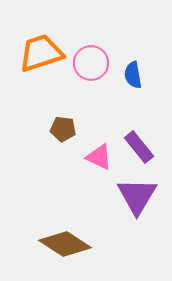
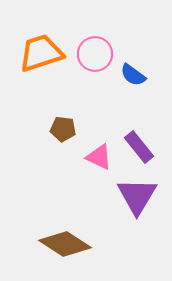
pink circle: moved 4 px right, 9 px up
blue semicircle: rotated 44 degrees counterclockwise
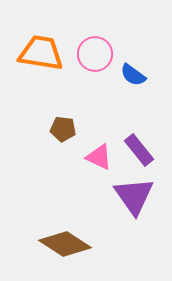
orange trapezoid: rotated 27 degrees clockwise
purple rectangle: moved 3 px down
purple triangle: moved 3 px left; rotated 6 degrees counterclockwise
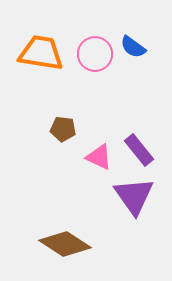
blue semicircle: moved 28 px up
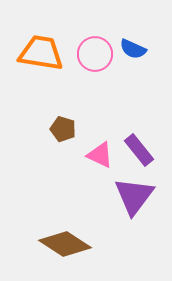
blue semicircle: moved 2 px down; rotated 12 degrees counterclockwise
brown pentagon: rotated 10 degrees clockwise
pink triangle: moved 1 px right, 2 px up
purple triangle: rotated 12 degrees clockwise
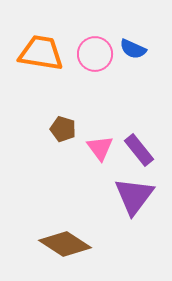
pink triangle: moved 7 px up; rotated 28 degrees clockwise
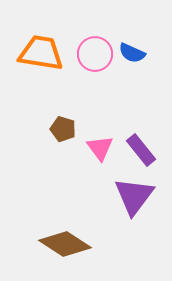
blue semicircle: moved 1 px left, 4 px down
purple rectangle: moved 2 px right
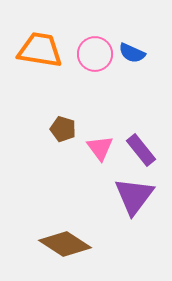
orange trapezoid: moved 1 px left, 3 px up
